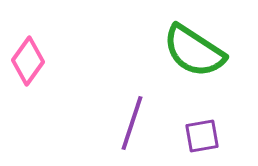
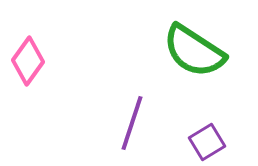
purple square: moved 5 px right, 6 px down; rotated 21 degrees counterclockwise
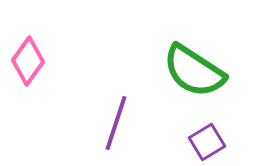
green semicircle: moved 20 px down
purple line: moved 16 px left
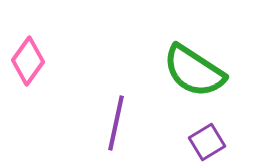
purple line: rotated 6 degrees counterclockwise
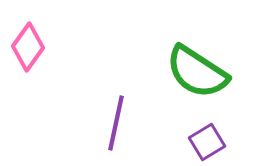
pink diamond: moved 14 px up
green semicircle: moved 3 px right, 1 px down
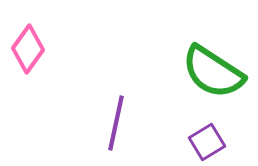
pink diamond: moved 2 px down
green semicircle: moved 16 px right
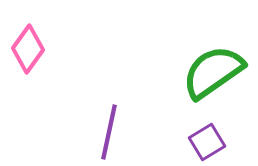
green semicircle: rotated 112 degrees clockwise
purple line: moved 7 px left, 9 px down
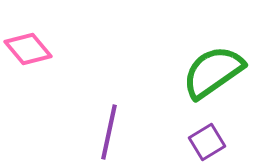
pink diamond: rotated 75 degrees counterclockwise
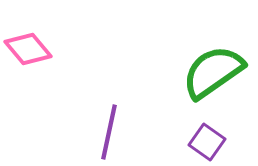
purple square: rotated 24 degrees counterclockwise
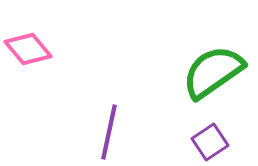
purple square: moved 3 px right; rotated 21 degrees clockwise
